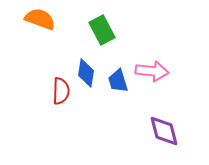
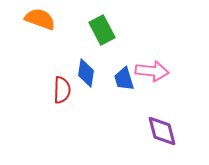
blue trapezoid: moved 6 px right, 2 px up
red semicircle: moved 1 px right, 1 px up
purple diamond: moved 2 px left
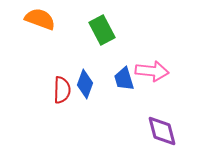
blue diamond: moved 1 px left, 11 px down; rotated 12 degrees clockwise
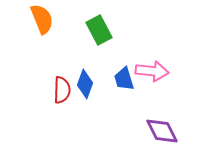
orange semicircle: moved 2 px right; rotated 48 degrees clockwise
green rectangle: moved 3 px left
purple diamond: rotated 12 degrees counterclockwise
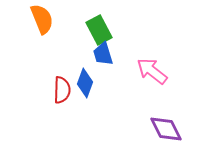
pink arrow: rotated 148 degrees counterclockwise
blue trapezoid: moved 21 px left, 25 px up
blue diamond: moved 1 px up
purple diamond: moved 4 px right, 2 px up
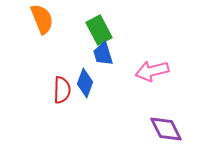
pink arrow: rotated 52 degrees counterclockwise
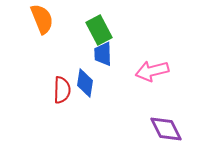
blue trapezoid: rotated 15 degrees clockwise
blue diamond: rotated 12 degrees counterclockwise
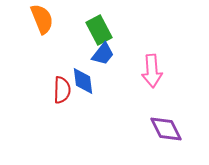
blue trapezoid: rotated 140 degrees counterclockwise
pink arrow: rotated 80 degrees counterclockwise
blue diamond: moved 2 px left, 2 px up; rotated 16 degrees counterclockwise
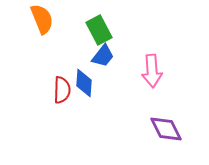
blue trapezoid: moved 2 px down
blue diamond: moved 1 px right, 2 px down; rotated 12 degrees clockwise
